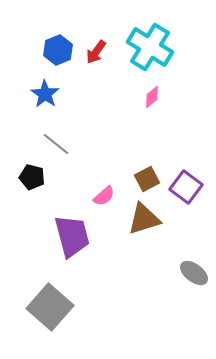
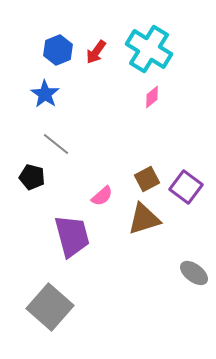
cyan cross: moved 1 px left, 2 px down
pink semicircle: moved 2 px left
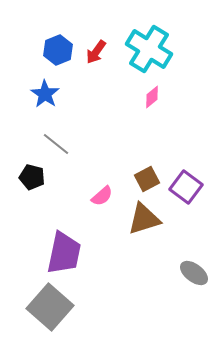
purple trapezoid: moved 8 px left, 17 px down; rotated 27 degrees clockwise
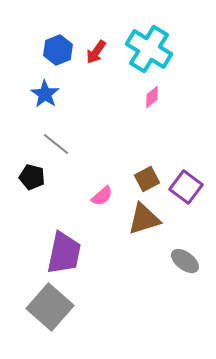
gray ellipse: moved 9 px left, 12 px up
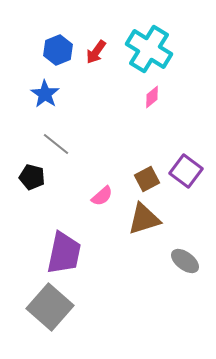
purple square: moved 16 px up
